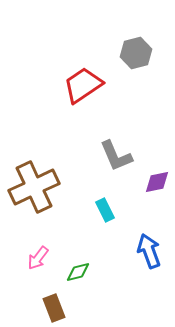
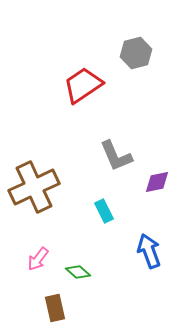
cyan rectangle: moved 1 px left, 1 px down
pink arrow: moved 1 px down
green diamond: rotated 55 degrees clockwise
brown rectangle: moved 1 px right; rotated 8 degrees clockwise
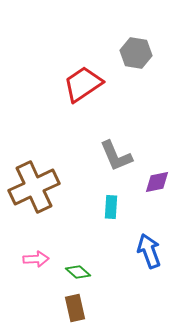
gray hexagon: rotated 24 degrees clockwise
red trapezoid: moved 1 px up
cyan rectangle: moved 7 px right, 4 px up; rotated 30 degrees clockwise
pink arrow: moved 2 px left; rotated 130 degrees counterclockwise
brown rectangle: moved 20 px right
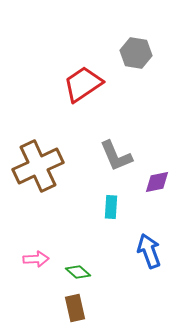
brown cross: moved 4 px right, 21 px up
